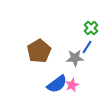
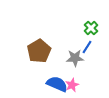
blue semicircle: rotated 120 degrees counterclockwise
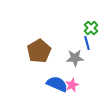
blue line: moved 4 px up; rotated 48 degrees counterclockwise
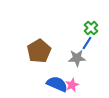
blue line: rotated 48 degrees clockwise
gray star: moved 2 px right
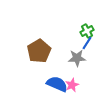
green cross: moved 4 px left, 3 px down; rotated 16 degrees clockwise
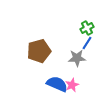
green cross: moved 3 px up
brown pentagon: rotated 15 degrees clockwise
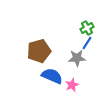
blue semicircle: moved 5 px left, 8 px up
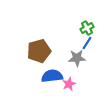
blue semicircle: rotated 30 degrees counterclockwise
pink star: moved 3 px left, 1 px up
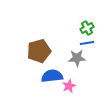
blue line: rotated 48 degrees clockwise
pink star: moved 2 px down
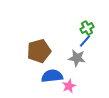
blue line: moved 2 px left, 2 px up; rotated 40 degrees counterclockwise
gray star: rotated 12 degrees clockwise
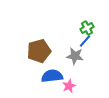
gray star: moved 2 px left, 2 px up
